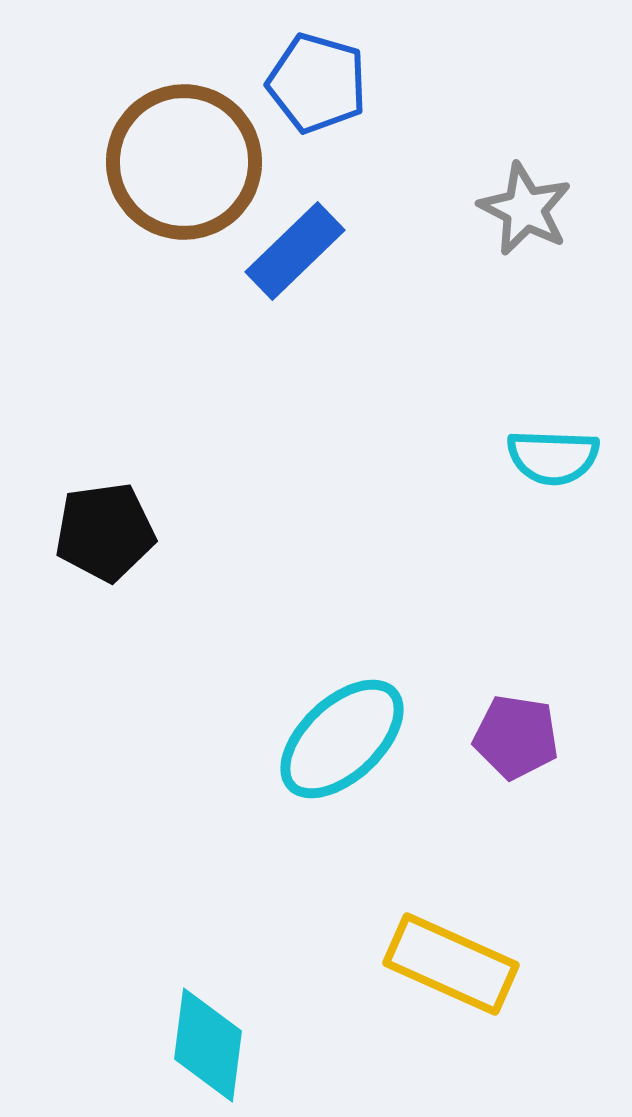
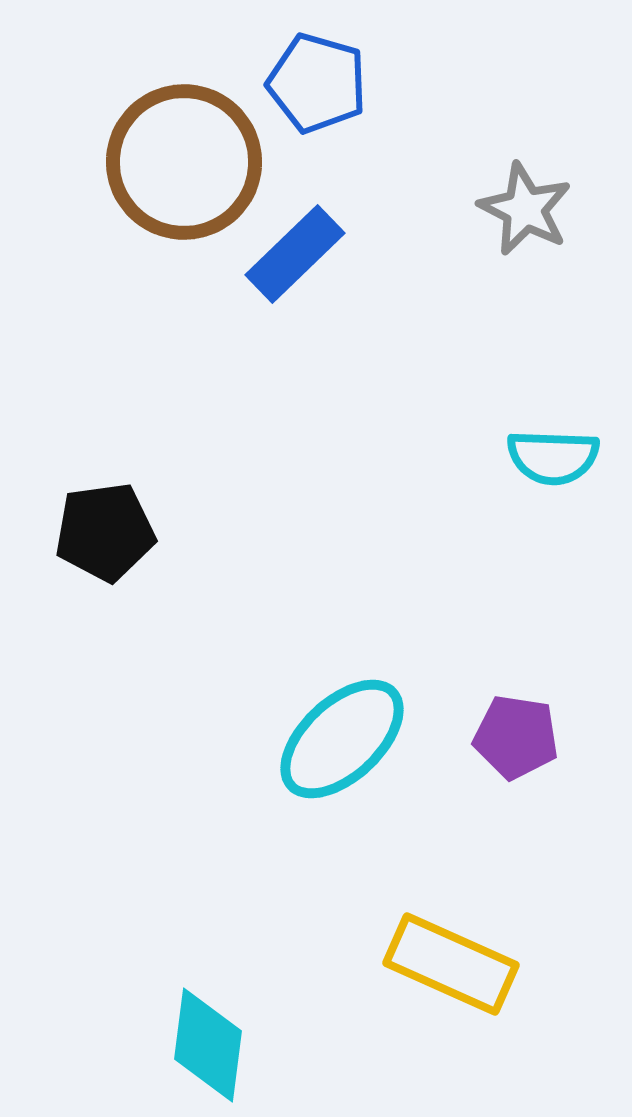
blue rectangle: moved 3 px down
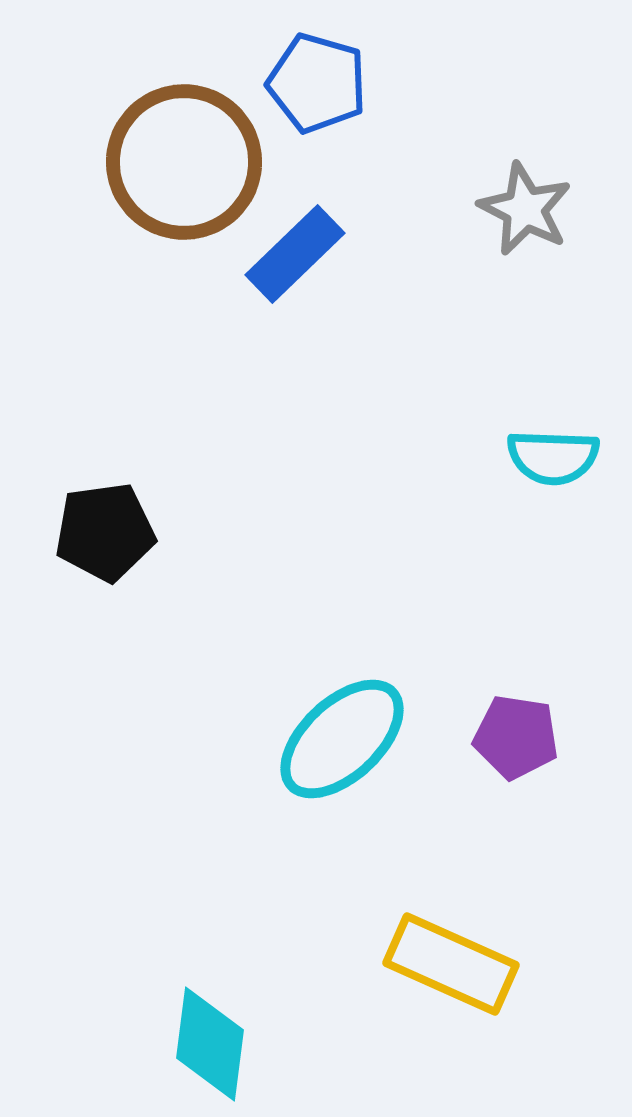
cyan diamond: moved 2 px right, 1 px up
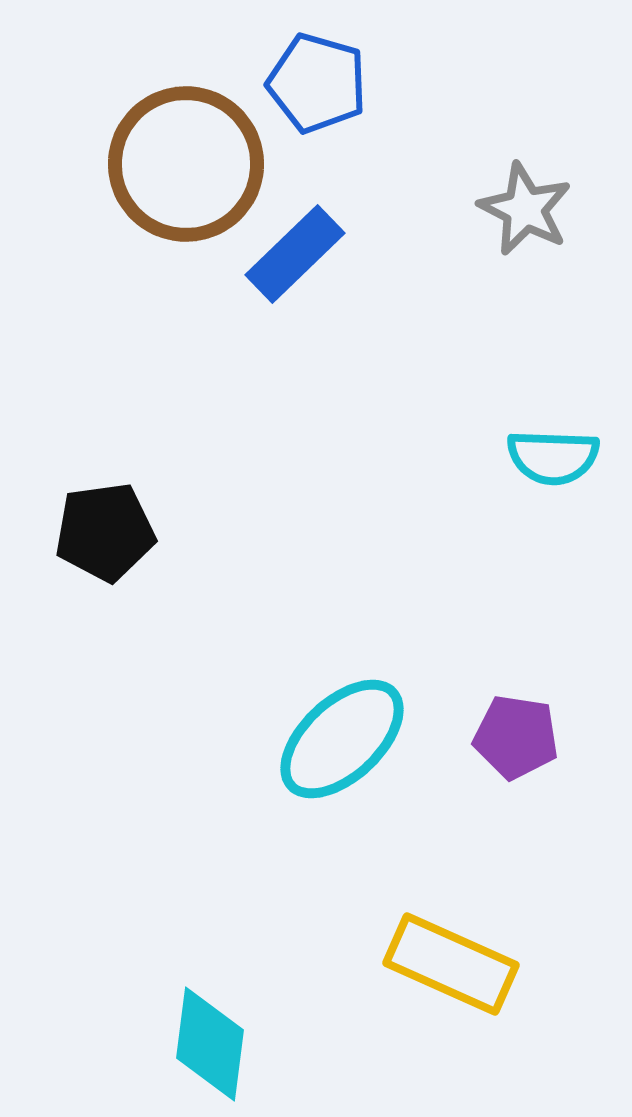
brown circle: moved 2 px right, 2 px down
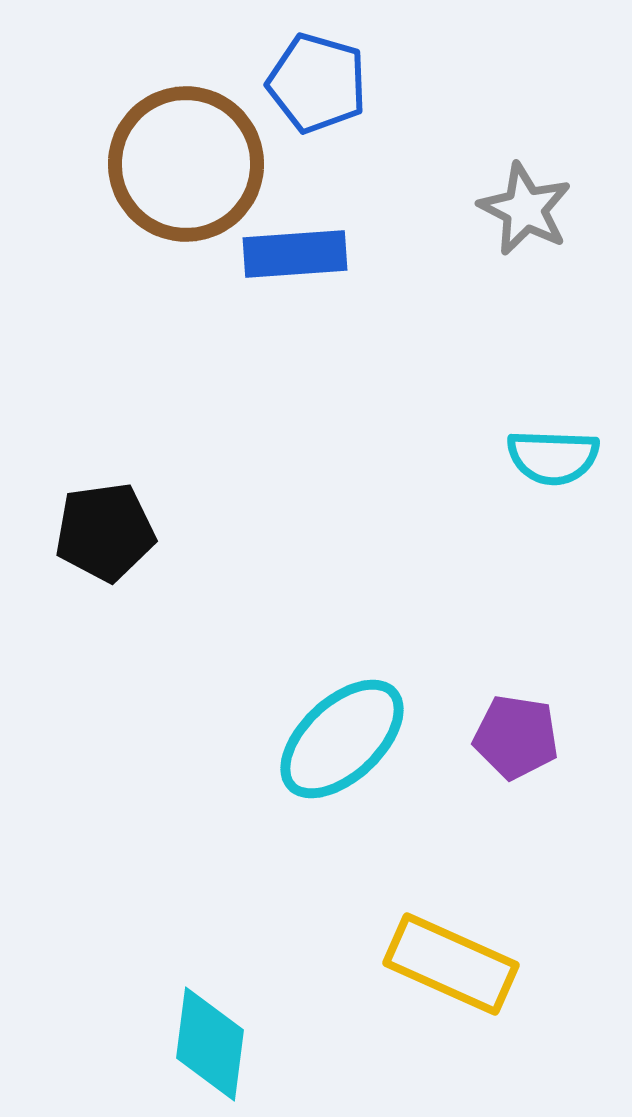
blue rectangle: rotated 40 degrees clockwise
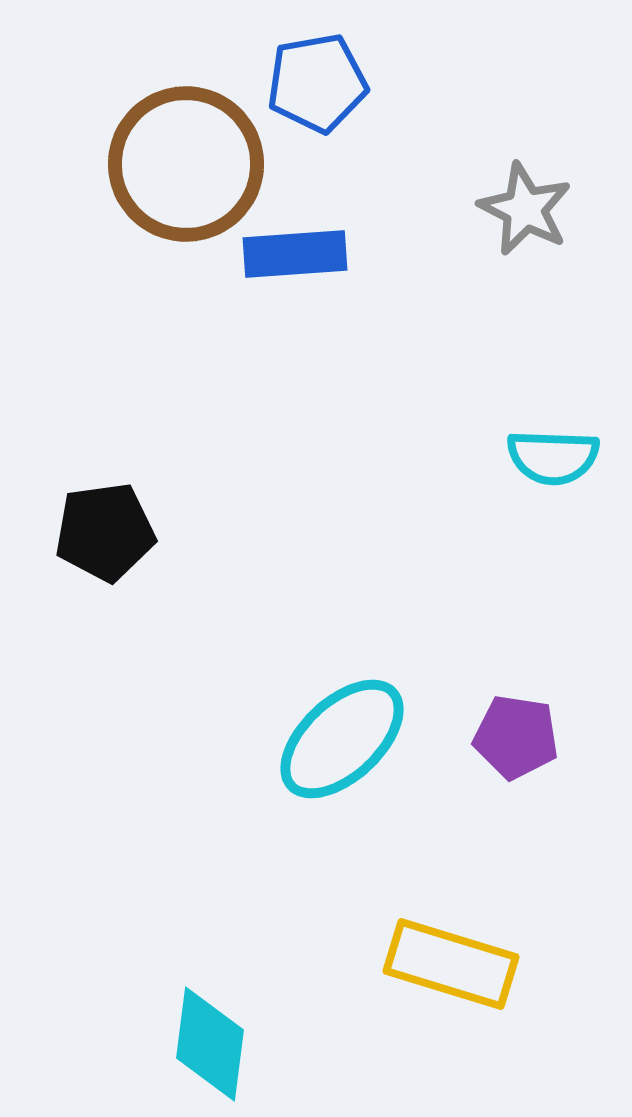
blue pentagon: rotated 26 degrees counterclockwise
yellow rectangle: rotated 7 degrees counterclockwise
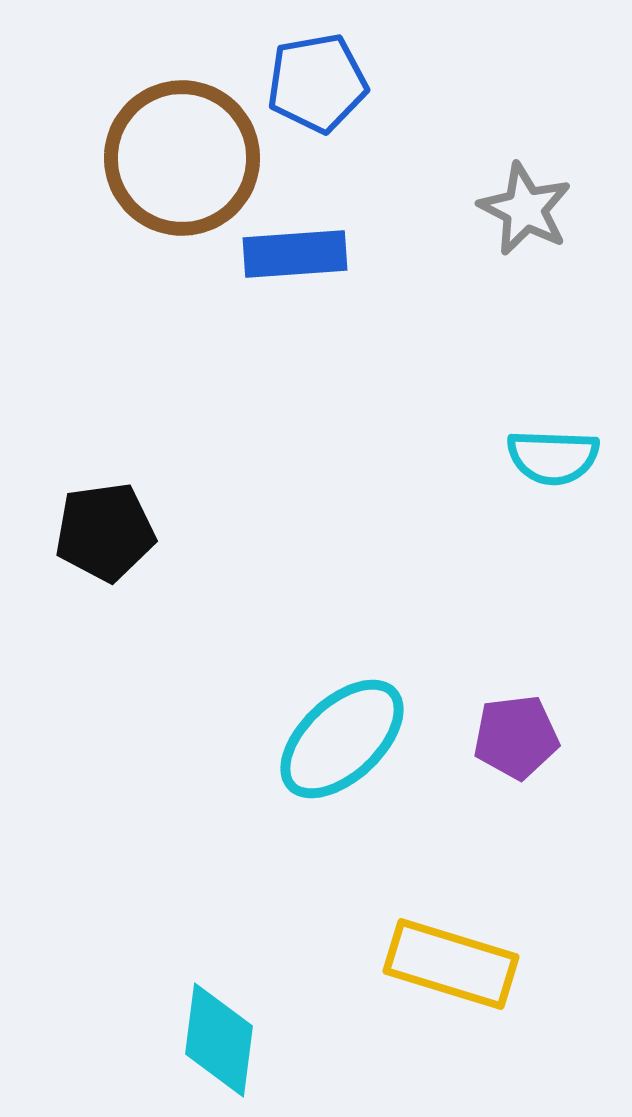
brown circle: moved 4 px left, 6 px up
purple pentagon: rotated 16 degrees counterclockwise
cyan diamond: moved 9 px right, 4 px up
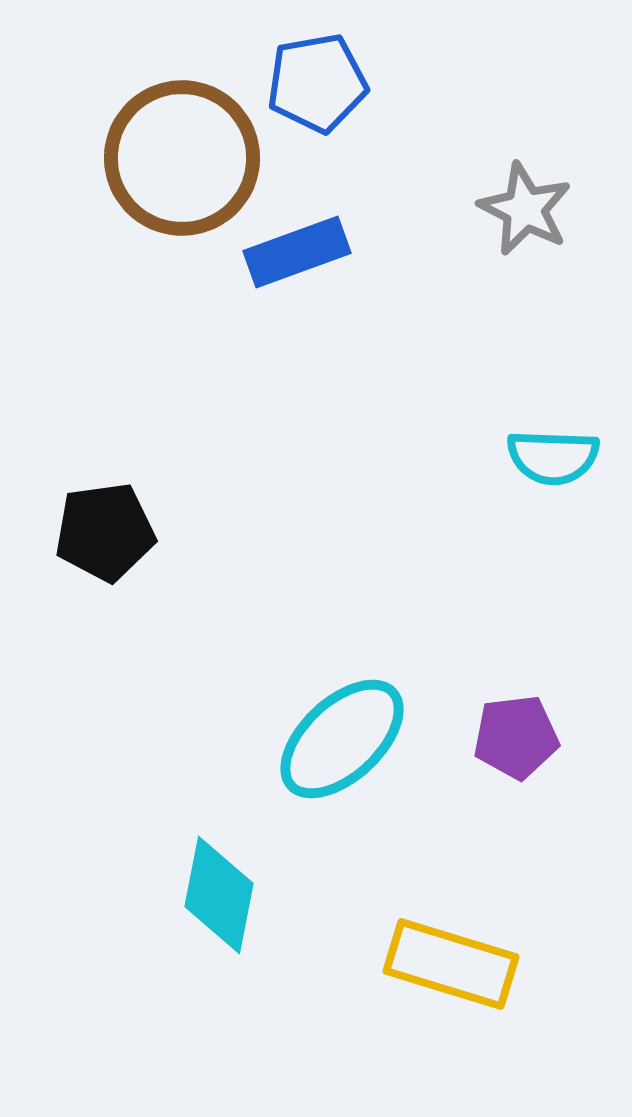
blue rectangle: moved 2 px right, 2 px up; rotated 16 degrees counterclockwise
cyan diamond: moved 145 px up; rotated 4 degrees clockwise
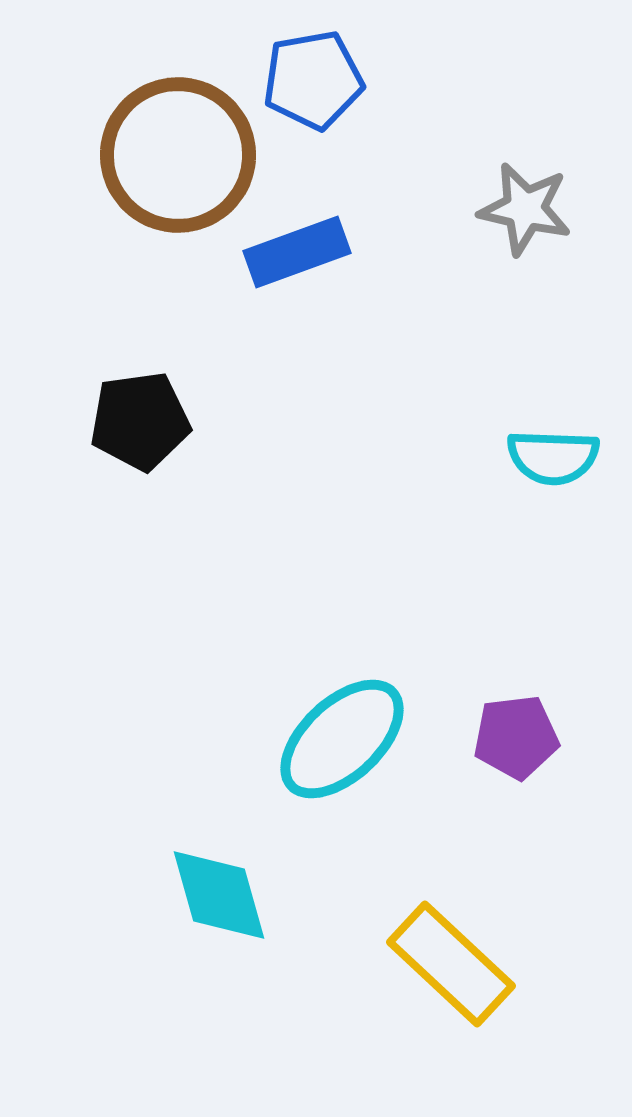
blue pentagon: moved 4 px left, 3 px up
brown circle: moved 4 px left, 3 px up
gray star: rotated 14 degrees counterclockwise
black pentagon: moved 35 px right, 111 px up
cyan diamond: rotated 27 degrees counterclockwise
yellow rectangle: rotated 26 degrees clockwise
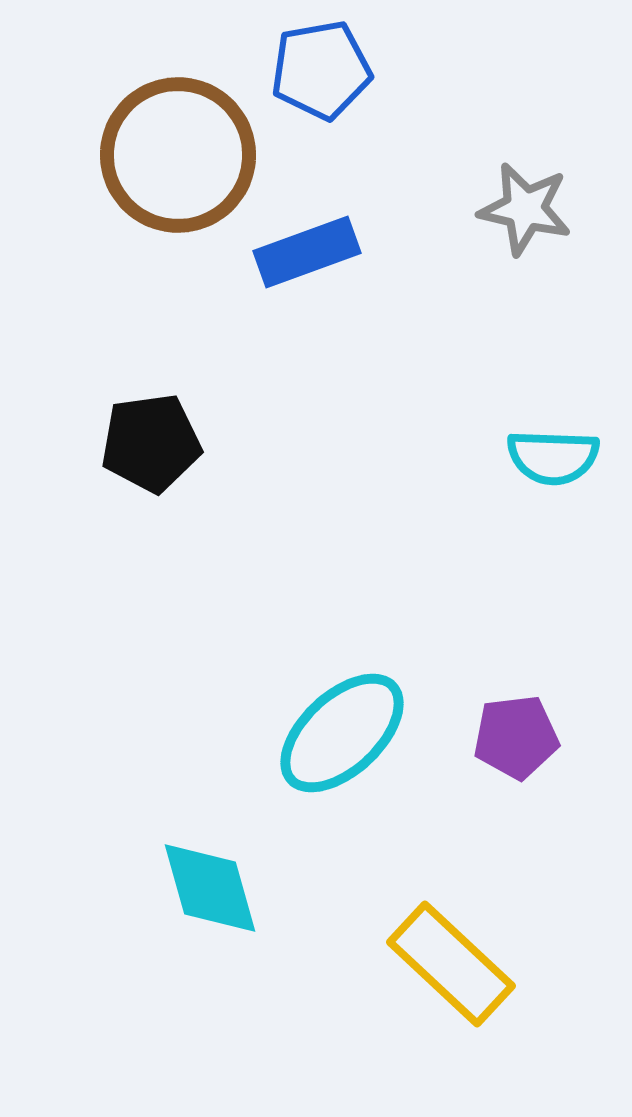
blue pentagon: moved 8 px right, 10 px up
blue rectangle: moved 10 px right
black pentagon: moved 11 px right, 22 px down
cyan ellipse: moved 6 px up
cyan diamond: moved 9 px left, 7 px up
